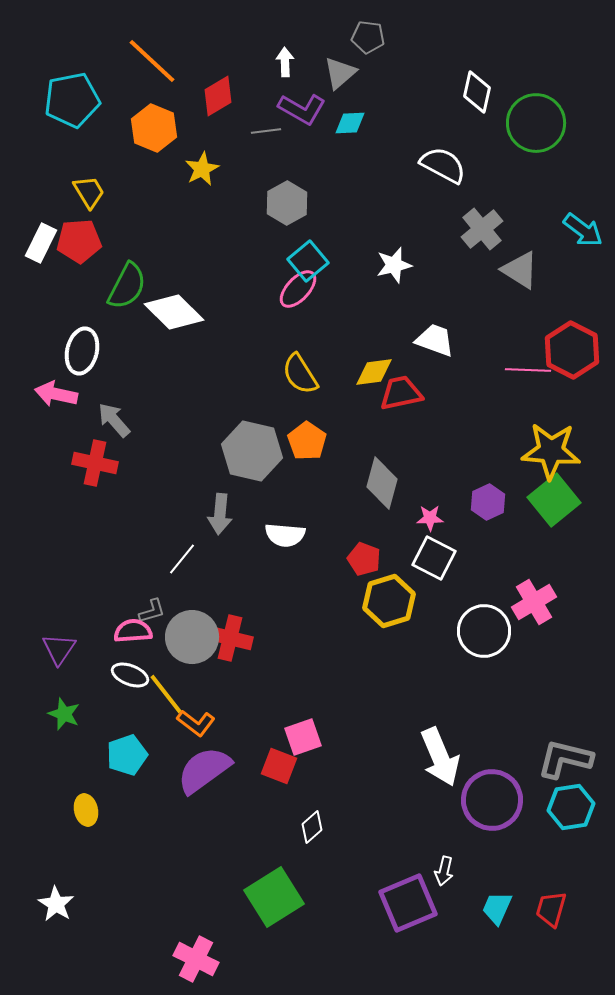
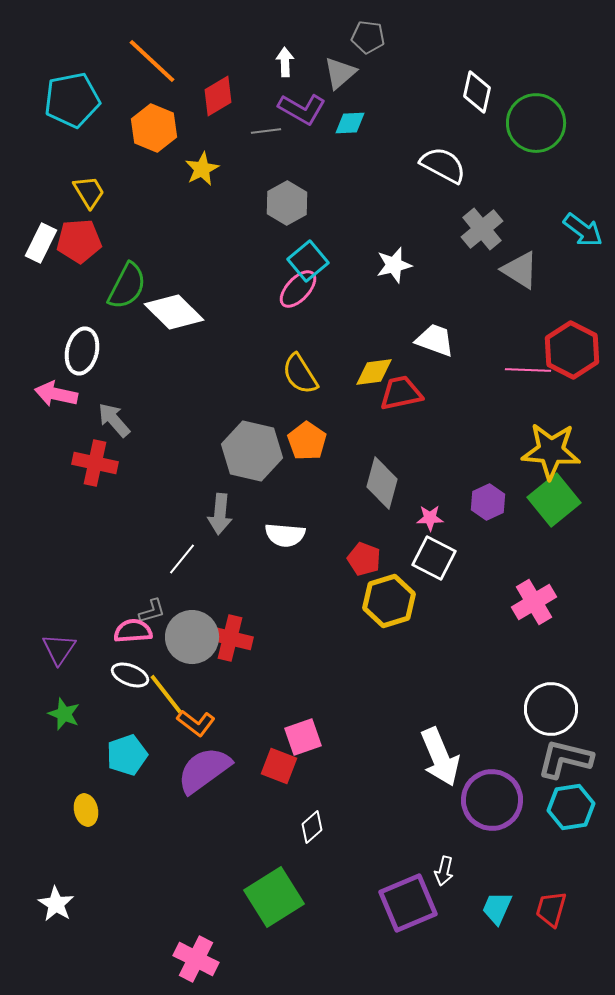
white circle at (484, 631): moved 67 px right, 78 px down
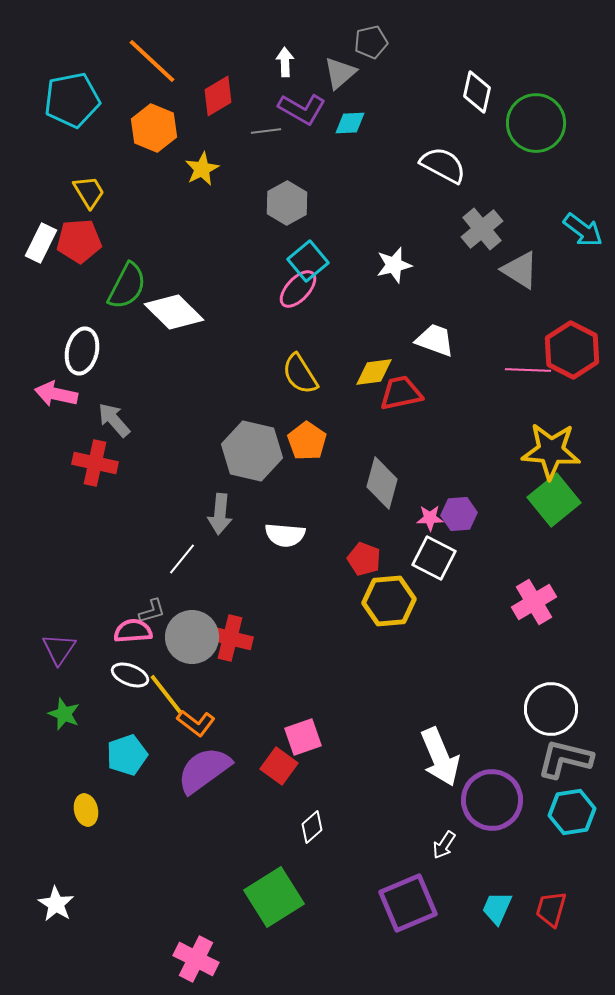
gray pentagon at (368, 37): moved 3 px right, 5 px down; rotated 20 degrees counterclockwise
purple hexagon at (488, 502): moved 29 px left, 12 px down; rotated 20 degrees clockwise
yellow hexagon at (389, 601): rotated 12 degrees clockwise
red square at (279, 766): rotated 15 degrees clockwise
cyan hexagon at (571, 807): moved 1 px right, 5 px down
white arrow at (444, 871): moved 26 px up; rotated 20 degrees clockwise
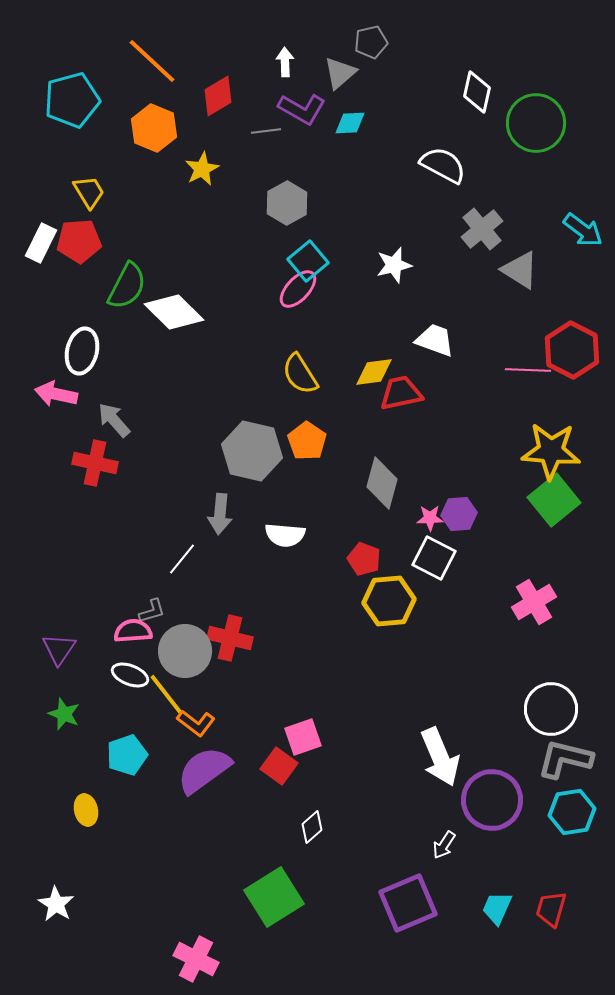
cyan pentagon at (72, 100): rotated 4 degrees counterclockwise
gray circle at (192, 637): moved 7 px left, 14 px down
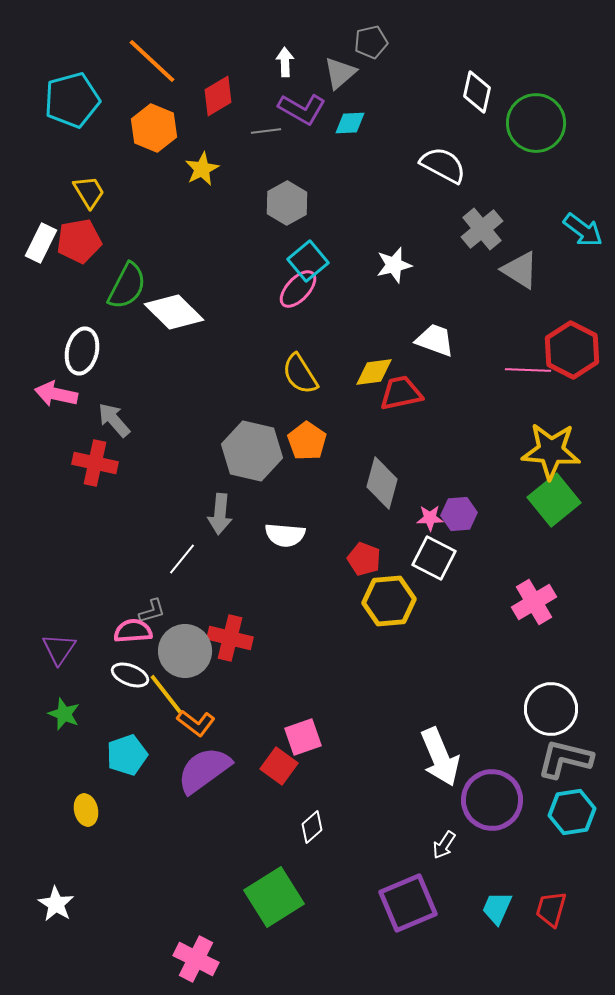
red pentagon at (79, 241): rotated 6 degrees counterclockwise
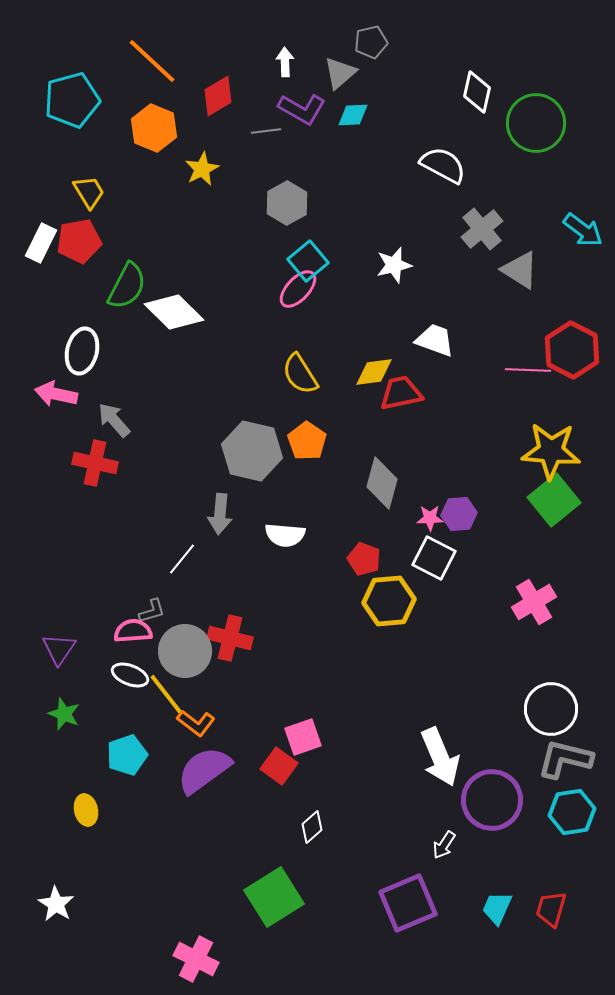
cyan diamond at (350, 123): moved 3 px right, 8 px up
